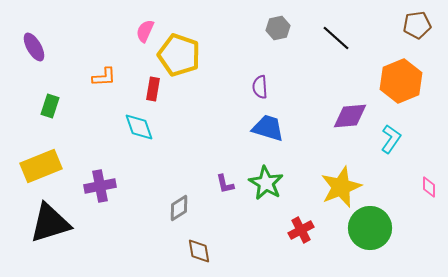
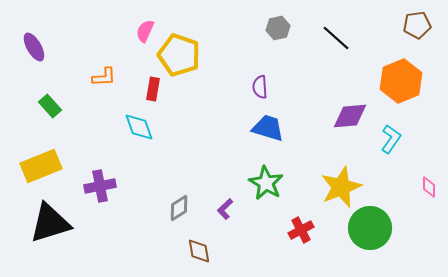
green rectangle: rotated 60 degrees counterclockwise
purple L-shape: moved 25 px down; rotated 60 degrees clockwise
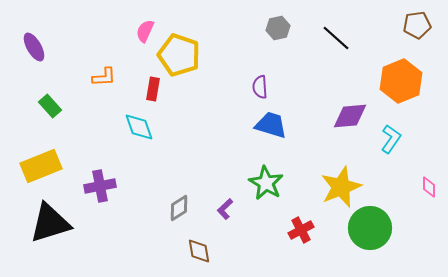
blue trapezoid: moved 3 px right, 3 px up
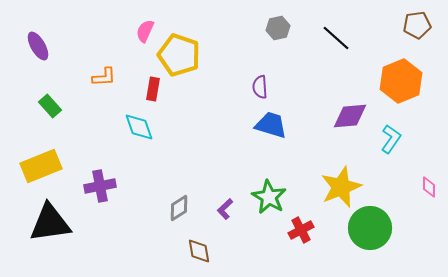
purple ellipse: moved 4 px right, 1 px up
green star: moved 3 px right, 14 px down
black triangle: rotated 9 degrees clockwise
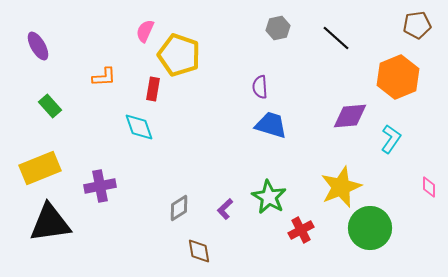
orange hexagon: moved 3 px left, 4 px up
yellow rectangle: moved 1 px left, 2 px down
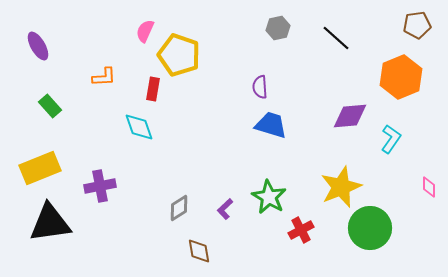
orange hexagon: moved 3 px right
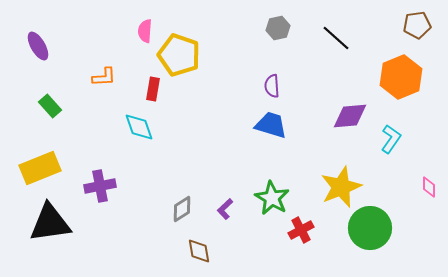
pink semicircle: rotated 20 degrees counterclockwise
purple semicircle: moved 12 px right, 1 px up
green star: moved 3 px right, 1 px down
gray diamond: moved 3 px right, 1 px down
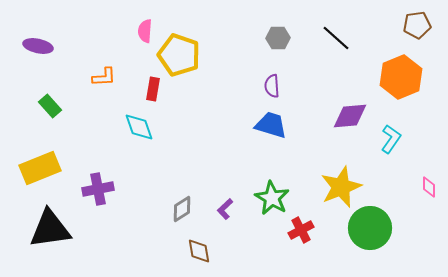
gray hexagon: moved 10 px down; rotated 10 degrees clockwise
purple ellipse: rotated 48 degrees counterclockwise
purple cross: moved 2 px left, 3 px down
black triangle: moved 6 px down
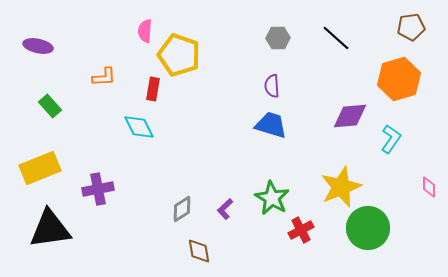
brown pentagon: moved 6 px left, 2 px down
orange hexagon: moved 2 px left, 2 px down; rotated 6 degrees clockwise
cyan diamond: rotated 8 degrees counterclockwise
green circle: moved 2 px left
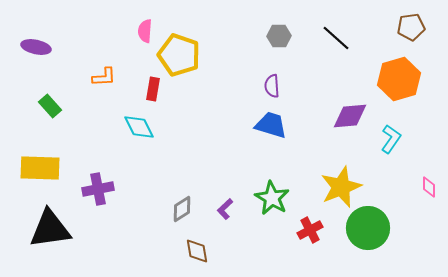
gray hexagon: moved 1 px right, 2 px up
purple ellipse: moved 2 px left, 1 px down
yellow rectangle: rotated 24 degrees clockwise
red cross: moved 9 px right
brown diamond: moved 2 px left
